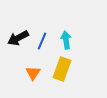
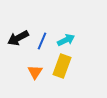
cyan arrow: rotated 72 degrees clockwise
yellow rectangle: moved 3 px up
orange triangle: moved 2 px right, 1 px up
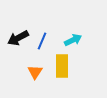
cyan arrow: moved 7 px right
yellow rectangle: rotated 20 degrees counterclockwise
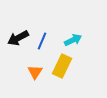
yellow rectangle: rotated 25 degrees clockwise
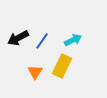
blue line: rotated 12 degrees clockwise
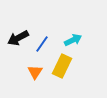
blue line: moved 3 px down
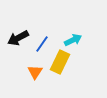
yellow rectangle: moved 2 px left, 4 px up
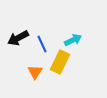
blue line: rotated 60 degrees counterclockwise
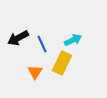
yellow rectangle: moved 2 px right, 1 px down
